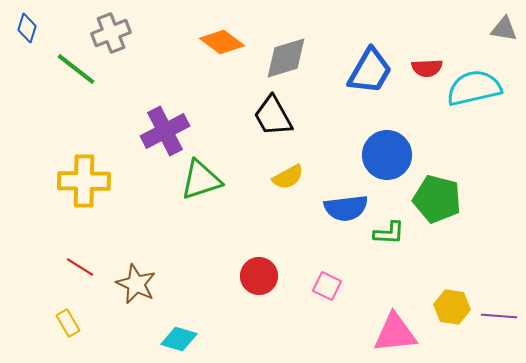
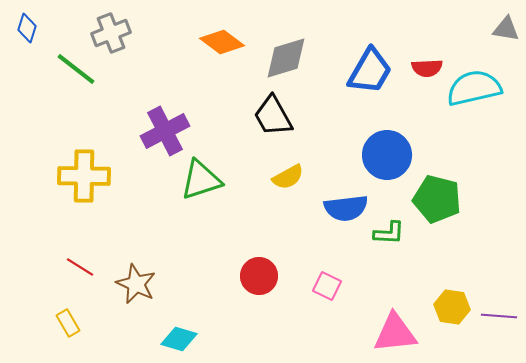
gray triangle: moved 2 px right
yellow cross: moved 5 px up
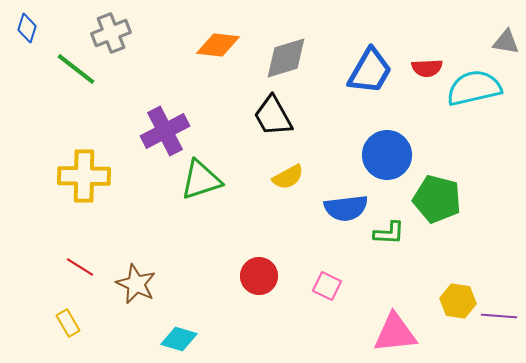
gray triangle: moved 13 px down
orange diamond: moved 4 px left, 3 px down; rotated 30 degrees counterclockwise
yellow hexagon: moved 6 px right, 6 px up
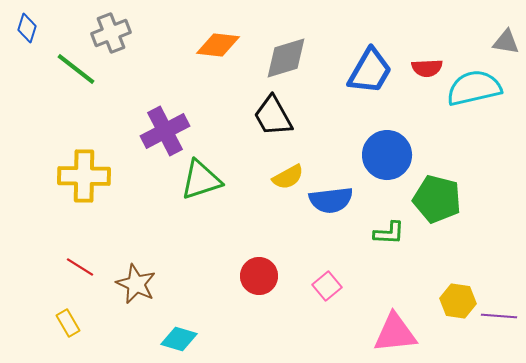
blue semicircle: moved 15 px left, 8 px up
pink square: rotated 24 degrees clockwise
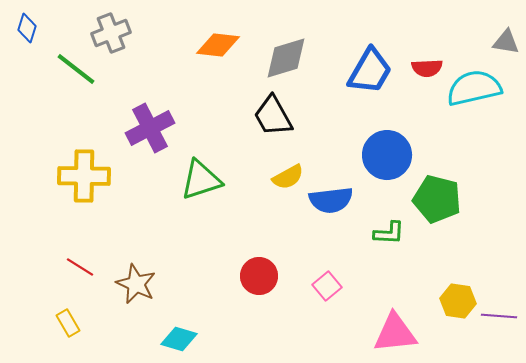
purple cross: moved 15 px left, 3 px up
